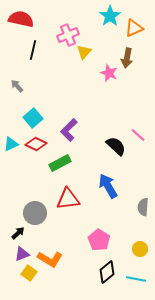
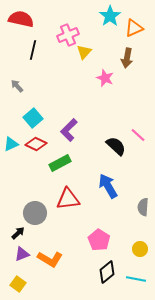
pink star: moved 4 px left, 5 px down
yellow square: moved 11 px left, 11 px down
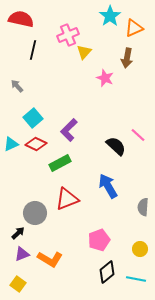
red triangle: moved 1 px left; rotated 15 degrees counterclockwise
pink pentagon: rotated 20 degrees clockwise
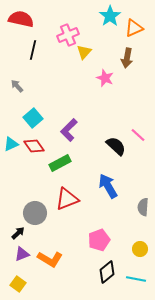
red diamond: moved 2 px left, 2 px down; rotated 30 degrees clockwise
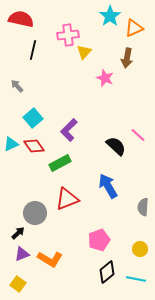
pink cross: rotated 15 degrees clockwise
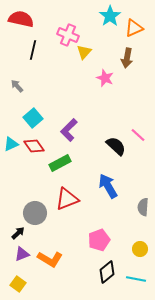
pink cross: rotated 30 degrees clockwise
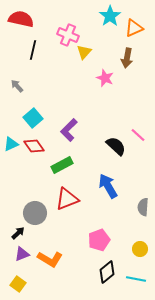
green rectangle: moved 2 px right, 2 px down
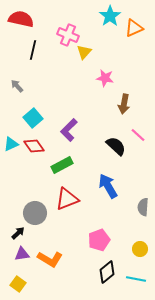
brown arrow: moved 3 px left, 46 px down
pink star: rotated 12 degrees counterclockwise
purple triangle: rotated 14 degrees clockwise
